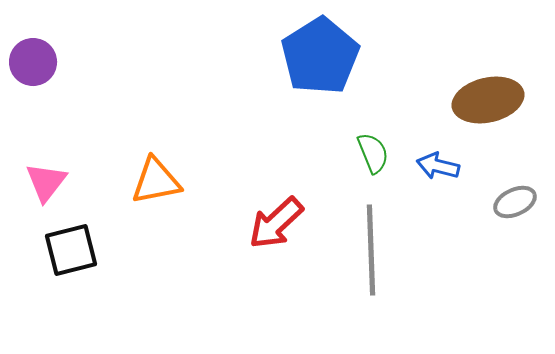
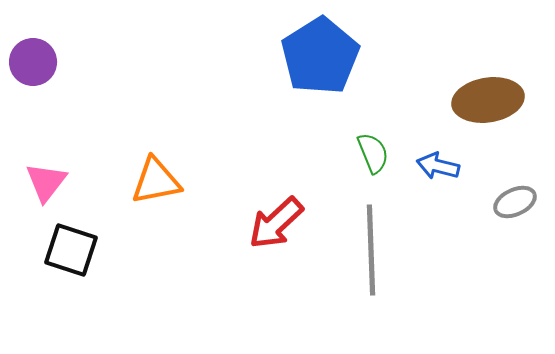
brown ellipse: rotated 4 degrees clockwise
black square: rotated 32 degrees clockwise
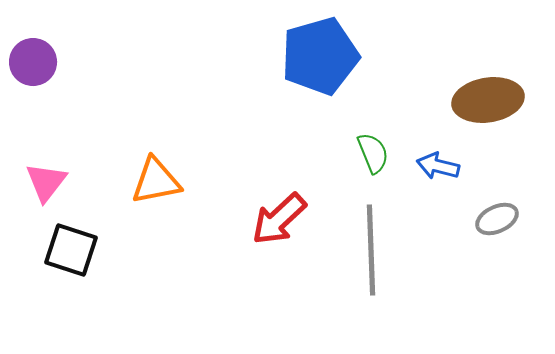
blue pentagon: rotated 16 degrees clockwise
gray ellipse: moved 18 px left, 17 px down
red arrow: moved 3 px right, 4 px up
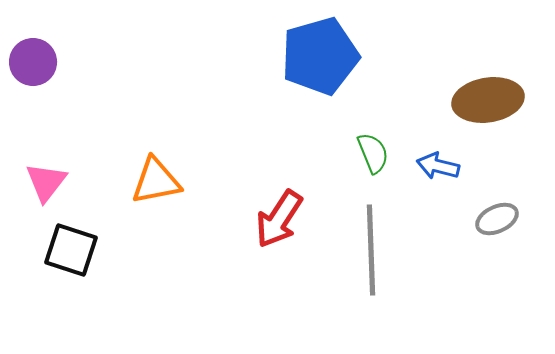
red arrow: rotated 14 degrees counterclockwise
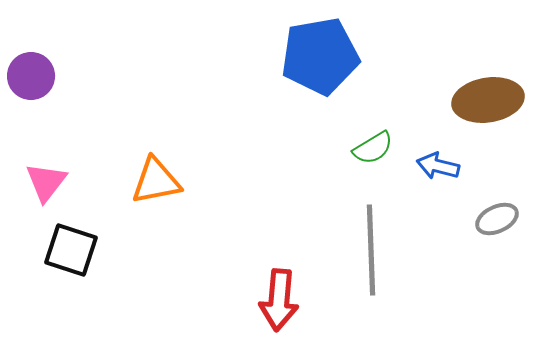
blue pentagon: rotated 6 degrees clockwise
purple circle: moved 2 px left, 14 px down
green semicircle: moved 5 px up; rotated 81 degrees clockwise
red arrow: moved 81 px down; rotated 28 degrees counterclockwise
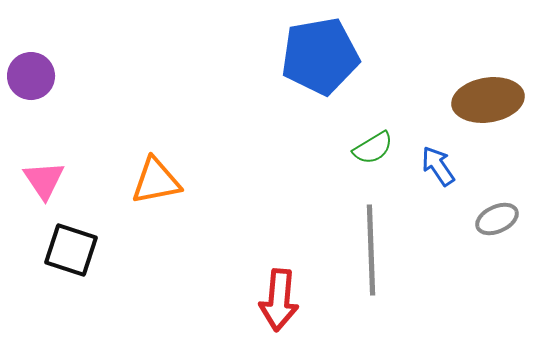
blue arrow: rotated 42 degrees clockwise
pink triangle: moved 2 px left, 2 px up; rotated 12 degrees counterclockwise
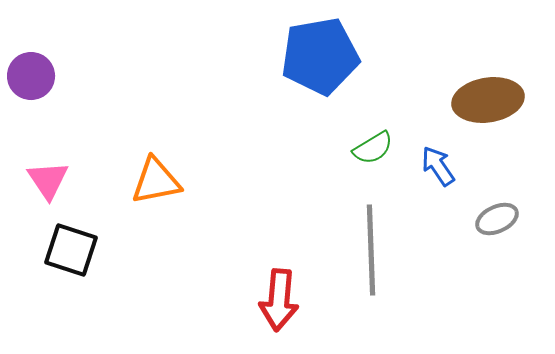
pink triangle: moved 4 px right
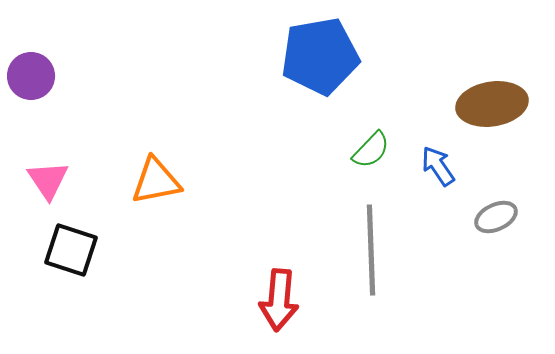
brown ellipse: moved 4 px right, 4 px down
green semicircle: moved 2 px left, 2 px down; rotated 15 degrees counterclockwise
gray ellipse: moved 1 px left, 2 px up
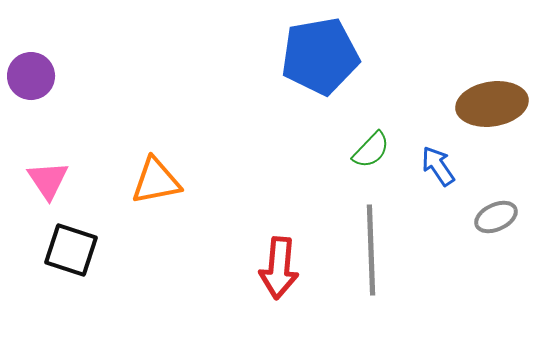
red arrow: moved 32 px up
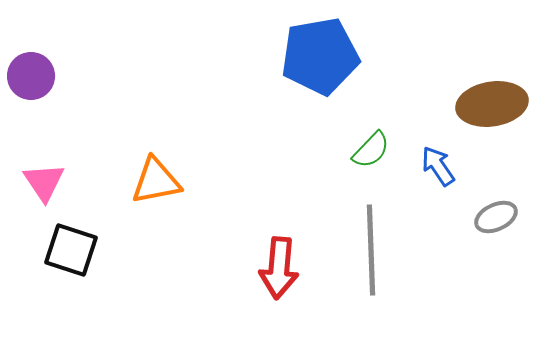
pink triangle: moved 4 px left, 2 px down
